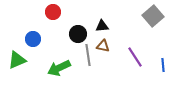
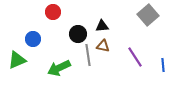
gray square: moved 5 px left, 1 px up
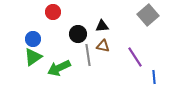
green triangle: moved 16 px right, 3 px up; rotated 12 degrees counterclockwise
blue line: moved 9 px left, 12 px down
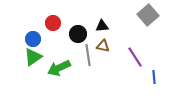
red circle: moved 11 px down
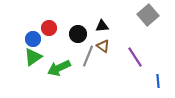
red circle: moved 4 px left, 5 px down
brown triangle: rotated 24 degrees clockwise
gray line: moved 1 px down; rotated 30 degrees clockwise
blue line: moved 4 px right, 4 px down
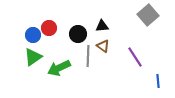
blue circle: moved 4 px up
gray line: rotated 20 degrees counterclockwise
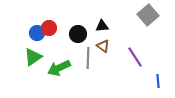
blue circle: moved 4 px right, 2 px up
gray line: moved 2 px down
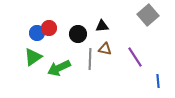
brown triangle: moved 2 px right, 3 px down; rotated 24 degrees counterclockwise
gray line: moved 2 px right, 1 px down
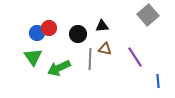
green triangle: rotated 30 degrees counterclockwise
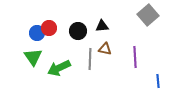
black circle: moved 3 px up
purple line: rotated 30 degrees clockwise
